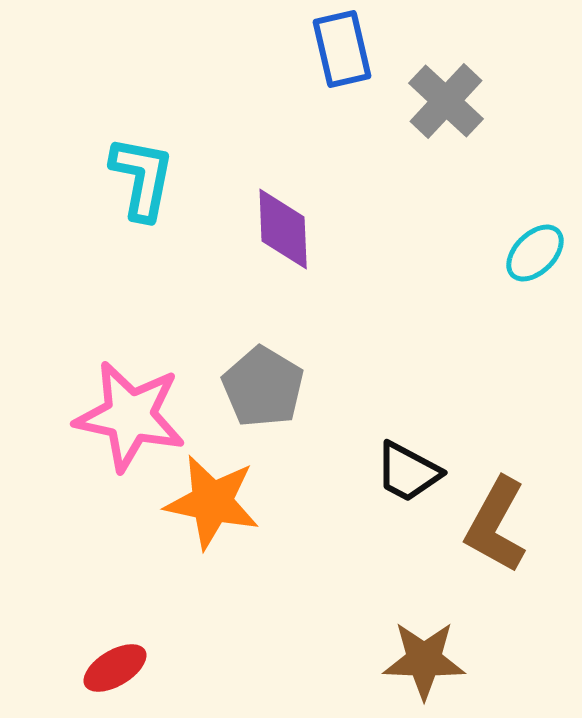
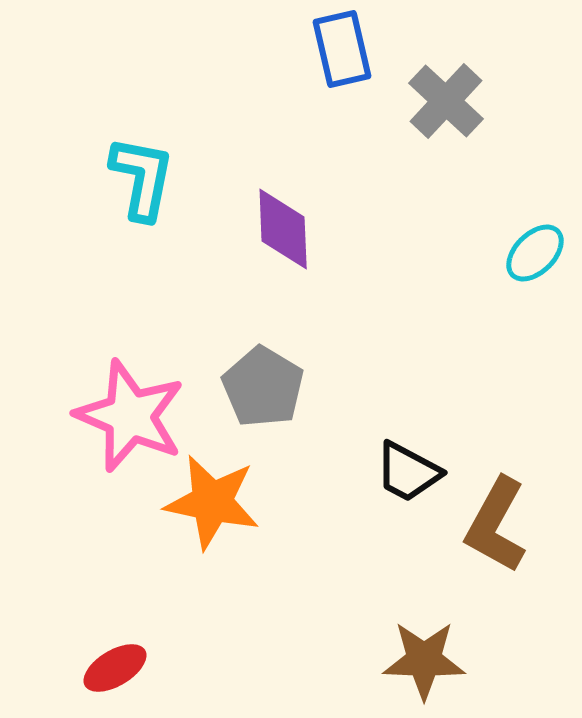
pink star: rotated 11 degrees clockwise
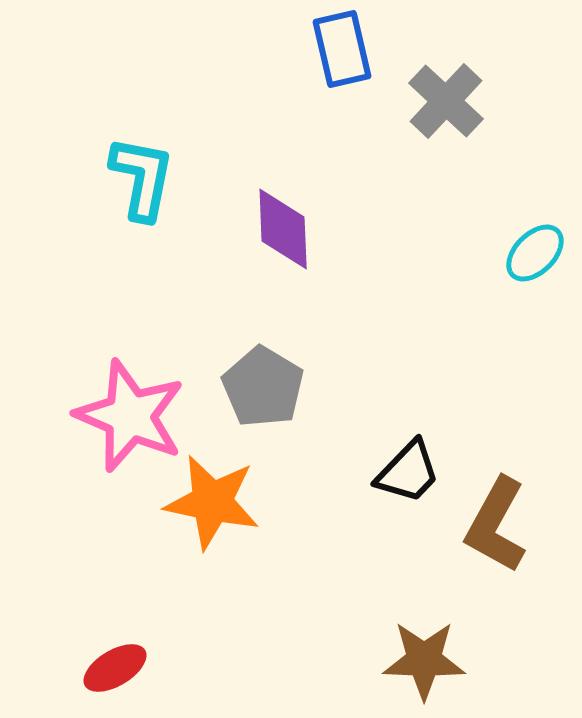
black trapezoid: rotated 74 degrees counterclockwise
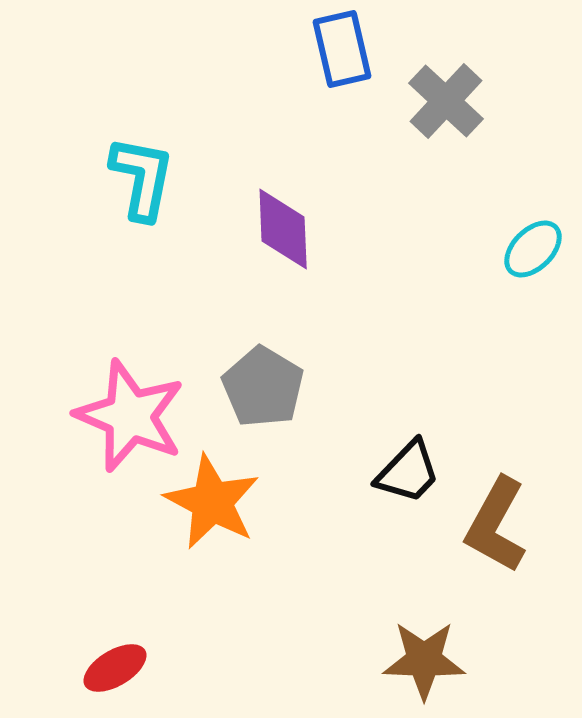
cyan ellipse: moved 2 px left, 4 px up
orange star: rotated 16 degrees clockwise
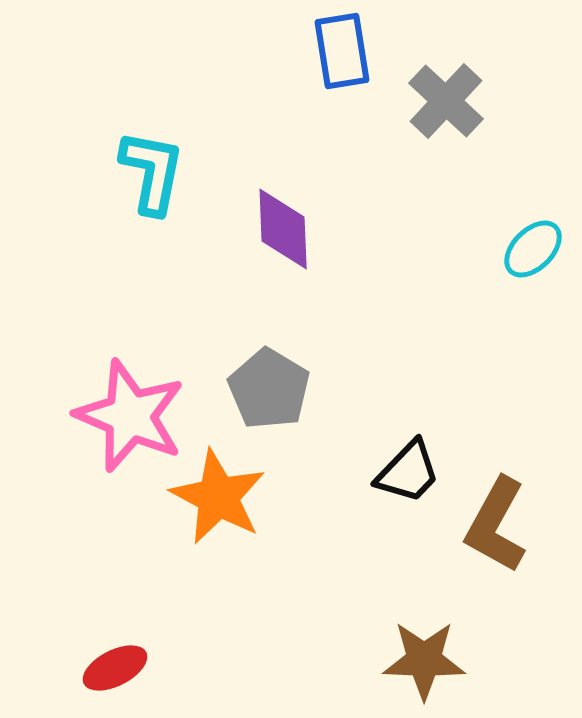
blue rectangle: moved 2 px down; rotated 4 degrees clockwise
cyan L-shape: moved 10 px right, 6 px up
gray pentagon: moved 6 px right, 2 px down
orange star: moved 6 px right, 5 px up
red ellipse: rotated 4 degrees clockwise
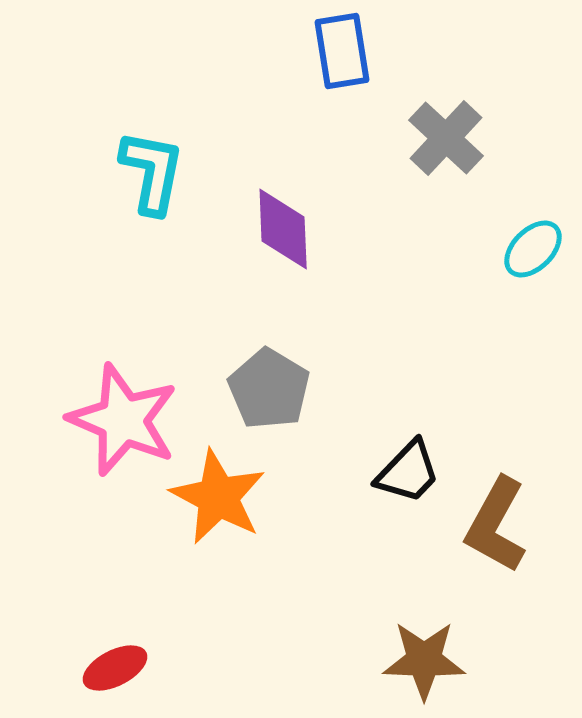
gray cross: moved 37 px down
pink star: moved 7 px left, 4 px down
